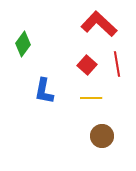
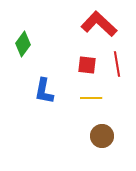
red square: rotated 36 degrees counterclockwise
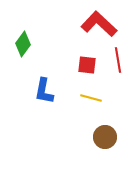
red line: moved 1 px right, 4 px up
yellow line: rotated 15 degrees clockwise
brown circle: moved 3 px right, 1 px down
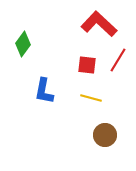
red line: rotated 40 degrees clockwise
brown circle: moved 2 px up
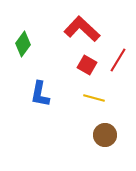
red L-shape: moved 17 px left, 5 px down
red square: rotated 24 degrees clockwise
blue L-shape: moved 4 px left, 3 px down
yellow line: moved 3 px right
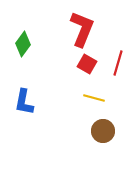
red L-shape: rotated 69 degrees clockwise
red line: moved 3 px down; rotated 15 degrees counterclockwise
red square: moved 1 px up
blue L-shape: moved 16 px left, 8 px down
brown circle: moved 2 px left, 4 px up
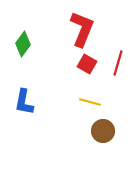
yellow line: moved 4 px left, 4 px down
